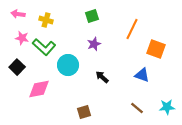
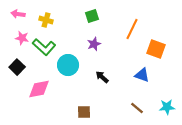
brown square: rotated 16 degrees clockwise
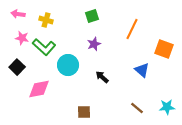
orange square: moved 8 px right
blue triangle: moved 5 px up; rotated 21 degrees clockwise
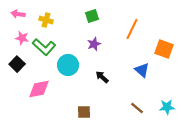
black square: moved 3 px up
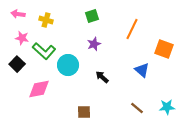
green L-shape: moved 4 px down
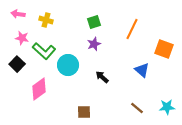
green square: moved 2 px right, 6 px down
pink diamond: rotated 25 degrees counterclockwise
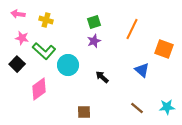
purple star: moved 3 px up
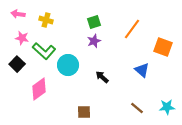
orange line: rotated 10 degrees clockwise
orange square: moved 1 px left, 2 px up
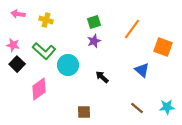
pink star: moved 9 px left, 7 px down
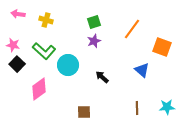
orange square: moved 1 px left
brown line: rotated 48 degrees clockwise
